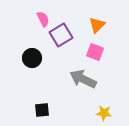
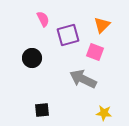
orange triangle: moved 5 px right
purple square: moved 7 px right; rotated 15 degrees clockwise
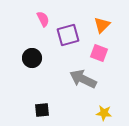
pink square: moved 4 px right, 1 px down
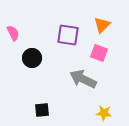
pink semicircle: moved 30 px left, 14 px down
purple square: rotated 25 degrees clockwise
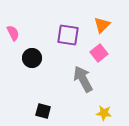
pink square: rotated 30 degrees clockwise
gray arrow: rotated 36 degrees clockwise
black square: moved 1 px right, 1 px down; rotated 21 degrees clockwise
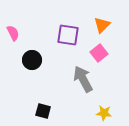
black circle: moved 2 px down
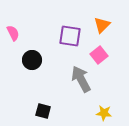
purple square: moved 2 px right, 1 px down
pink square: moved 2 px down
gray arrow: moved 2 px left
